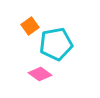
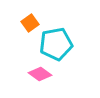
orange square: moved 3 px up
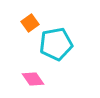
pink diamond: moved 7 px left, 5 px down; rotated 20 degrees clockwise
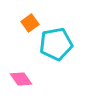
pink diamond: moved 12 px left
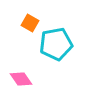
orange square: rotated 24 degrees counterclockwise
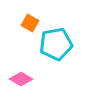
pink diamond: rotated 25 degrees counterclockwise
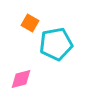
pink diamond: rotated 45 degrees counterclockwise
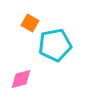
cyan pentagon: moved 1 px left, 1 px down
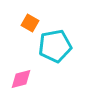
cyan pentagon: moved 1 px down
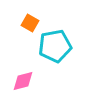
pink diamond: moved 2 px right, 2 px down
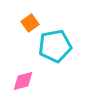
orange square: rotated 24 degrees clockwise
